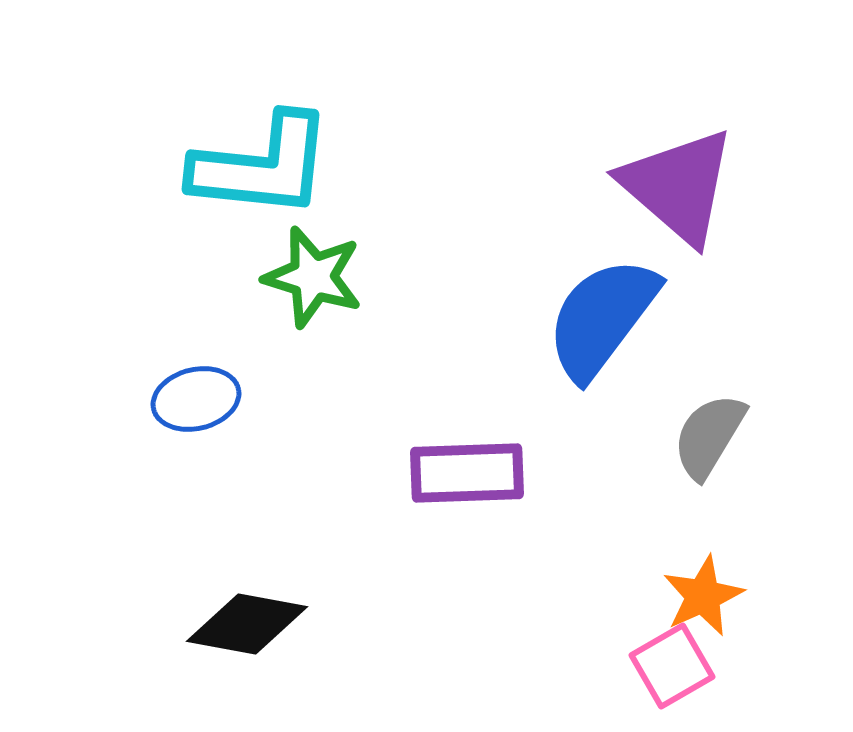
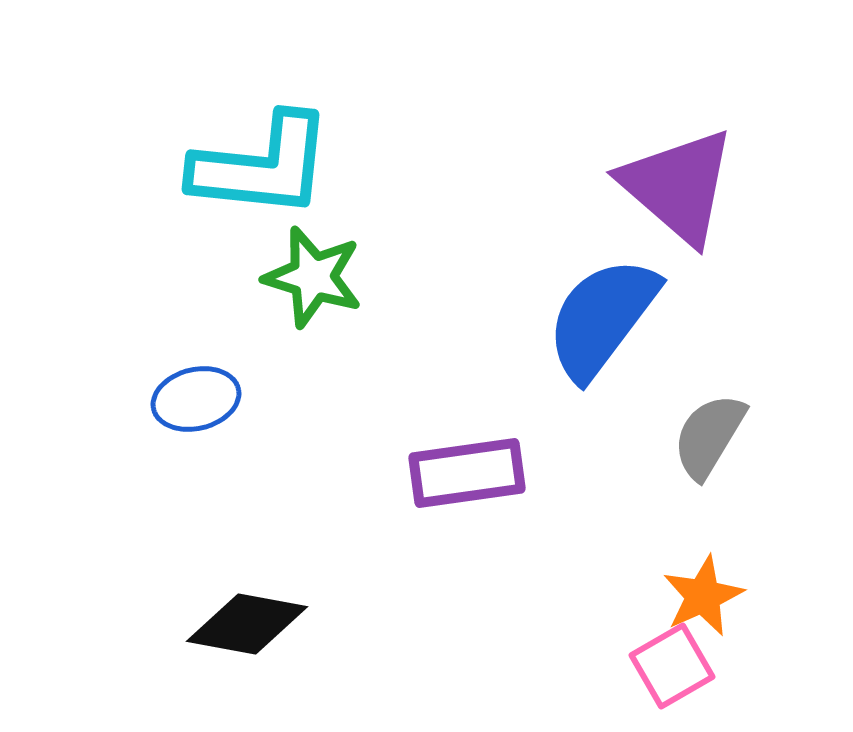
purple rectangle: rotated 6 degrees counterclockwise
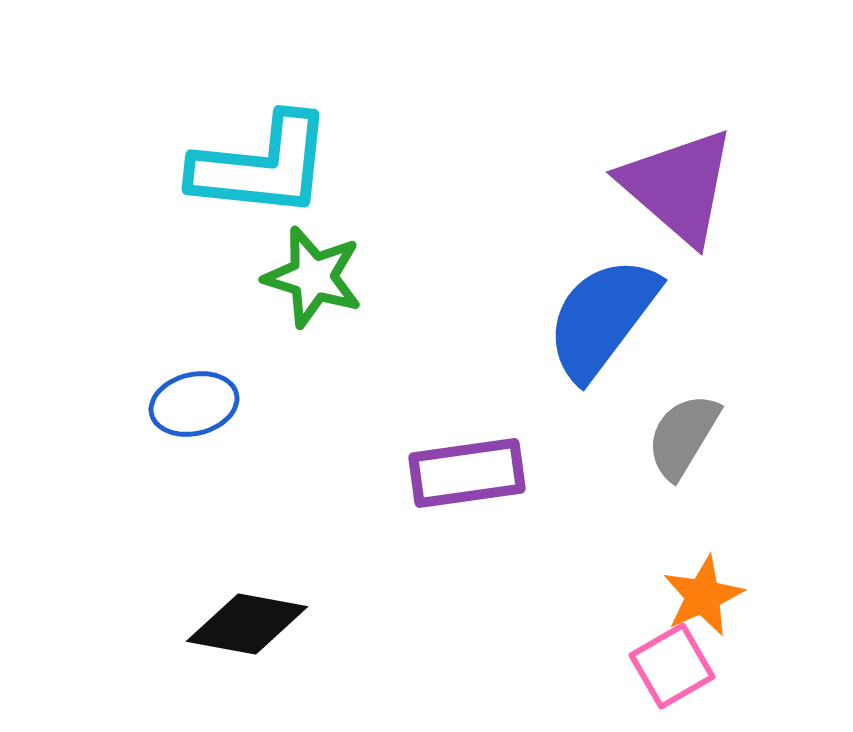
blue ellipse: moved 2 px left, 5 px down
gray semicircle: moved 26 px left
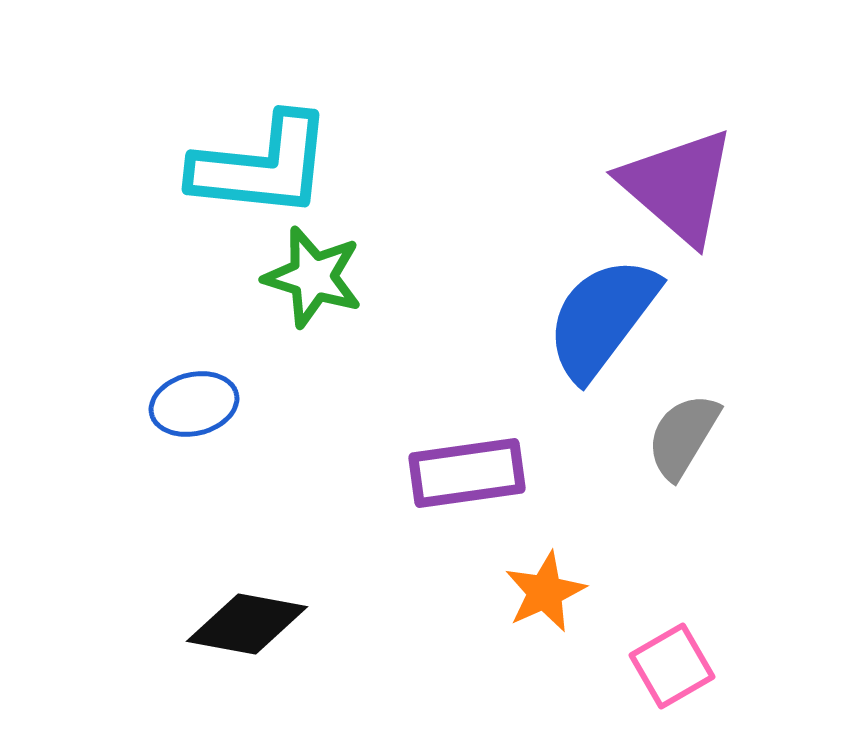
orange star: moved 158 px left, 4 px up
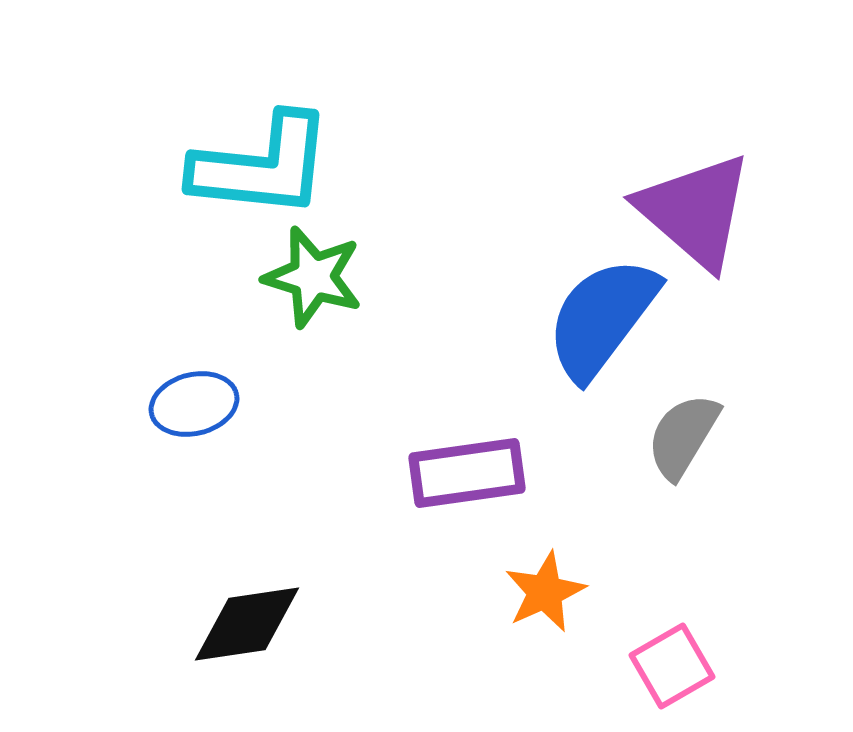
purple triangle: moved 17 px right, 25 px down
black diamond: rotated 19 degrees counterclockwise
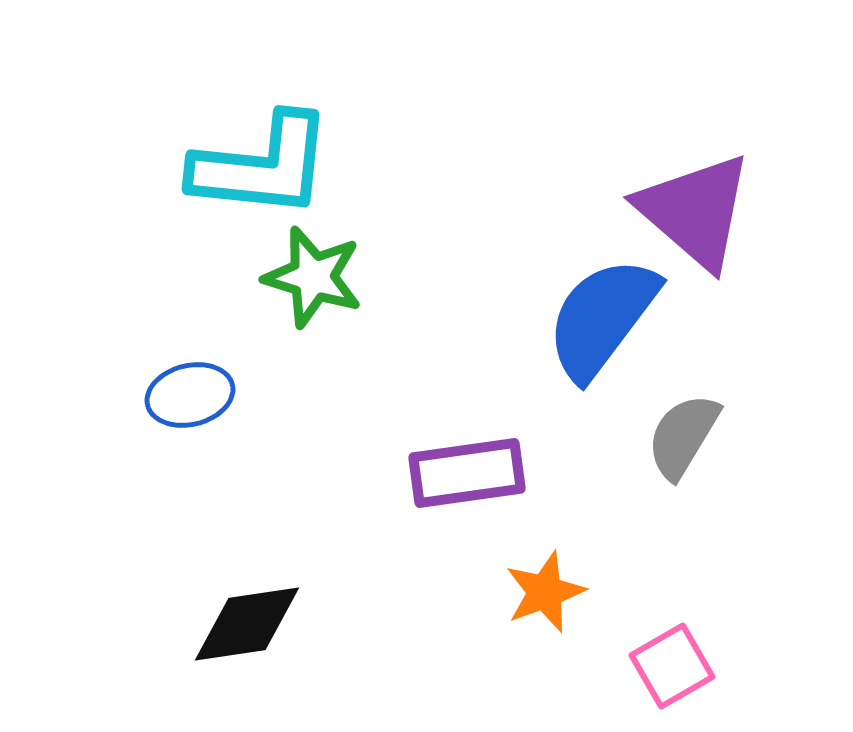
blue ellipse: moved 4 px left, 9 px up
orange star: rotated 4 degrees clockwise
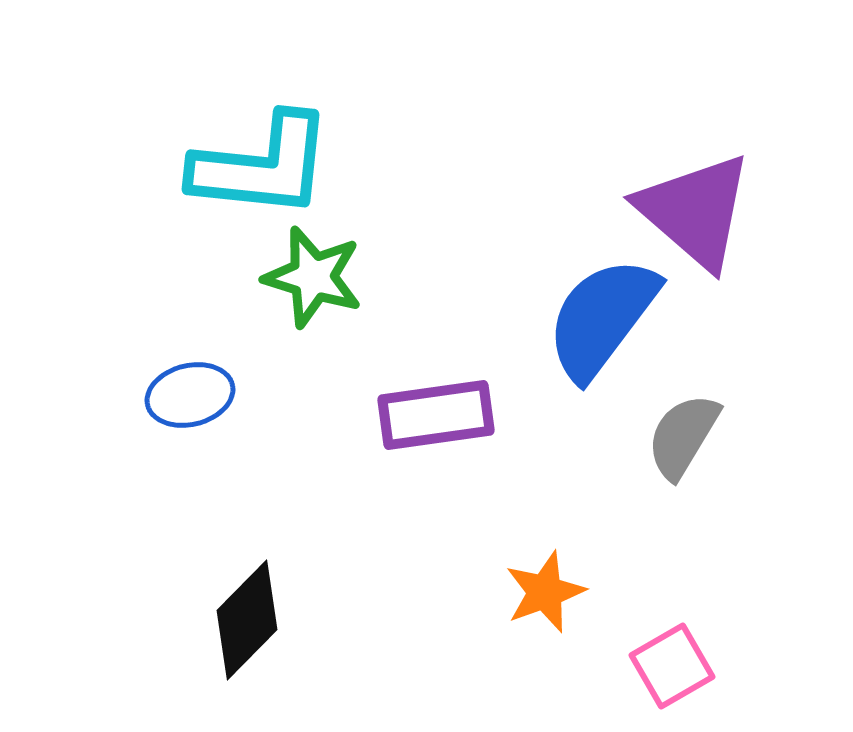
purple rectangle: moved 31 px left, 58 px up
black diamond: moved 4 px up; rotated 37 degrees counterclockwise
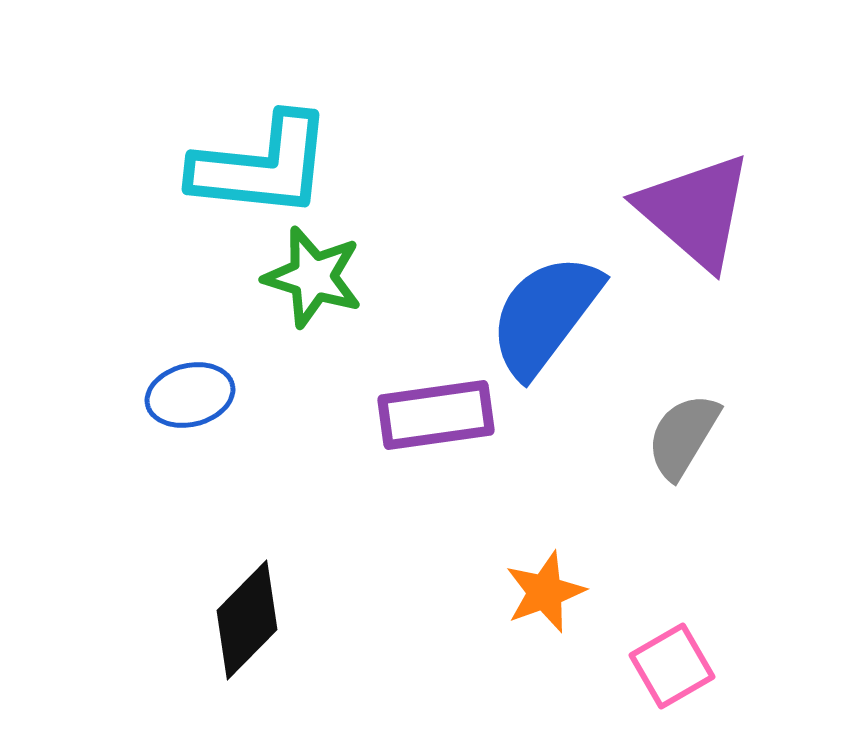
blue semicircle: moved 57 px left, 3 px up
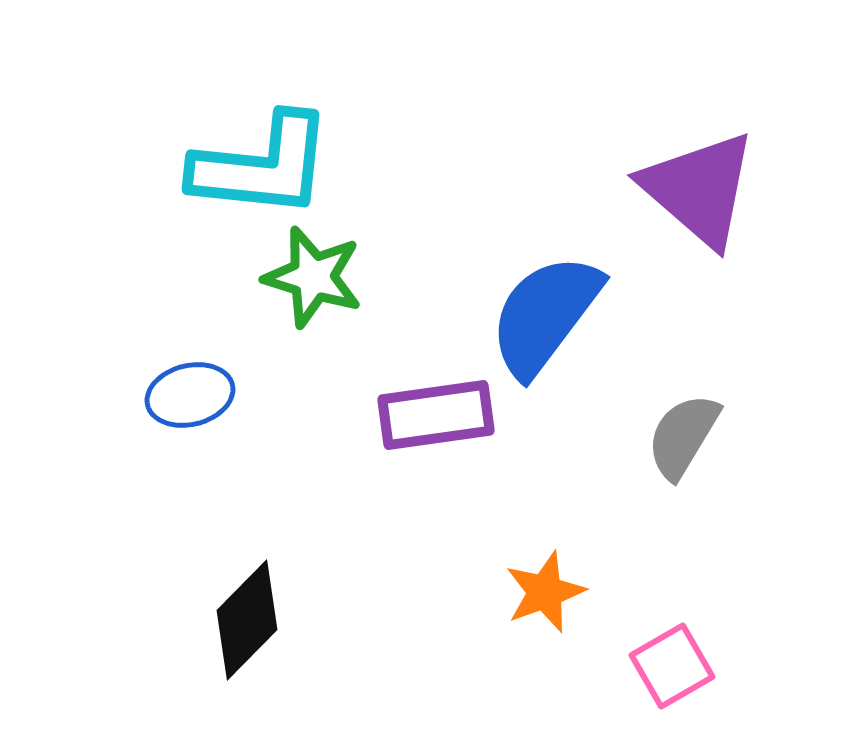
purple triangle: moved 4 px right, 22 px up
